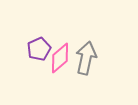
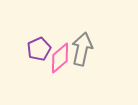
gray arrow: moved 4 px left, 9 px up
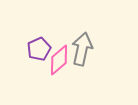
pink diamond: moved 1 px left, 2 px down
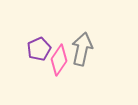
pink diamond: rotated 16 degrees counterclockwise
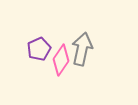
pink diamond: moved 2 px right
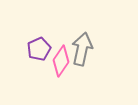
pink diamond: moved 1 px down
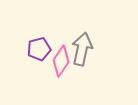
purple pentagon: rotated 10 degrees clockwise
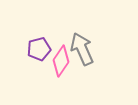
gray arrow: rotated 36 degrees counterclockwise
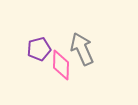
pink diamond: moved 4 px down; rotated 32 degrees counterclockwise
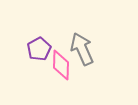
purple pentagon: rotated 15 degrees counterclockwise
